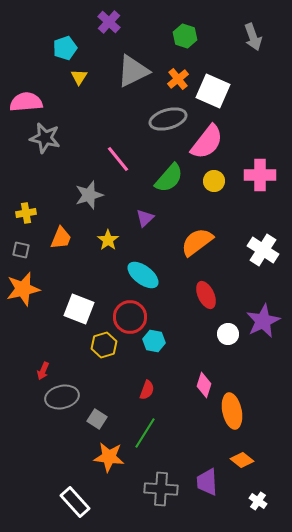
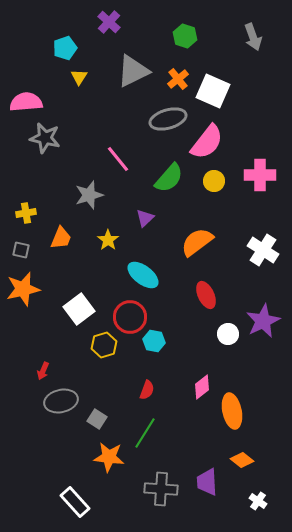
white square at (79, 309): rotated 32 degrees clockwise
pink diamond at (204, 385): moved 2 px left, 2 px down; rotated 35 degrees clockwise
gray ellipse at (62, 397): moved 1 px left, 4 px down
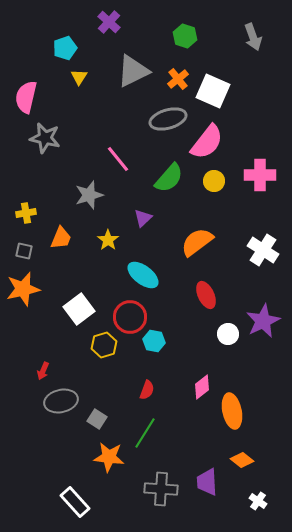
pink semicircle at (26, 102): moved 5 px up; rotated 72 degrees counterclockwise
purple triangle at (145, 218): moved 2 px left
gray square at (21, 250): moved 3 px right, 1 px down
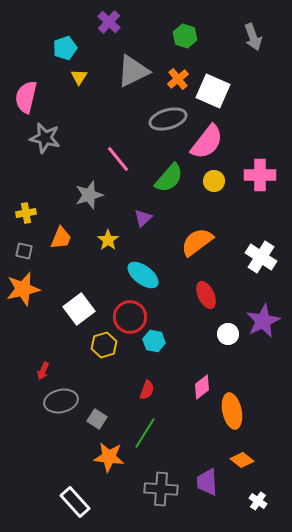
white cross at (263, 250): moved 2 px left, 7 px down
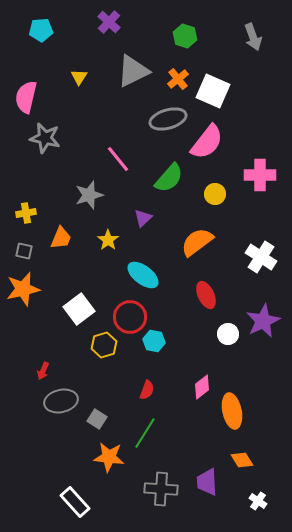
cyan pentagon at (65, 48): moved 24 px left, 18 px up; rotated 15 degrees clockwise
yellow circle at (214, 181): moved 1 px right, 13 px down
orange diamond at (242, 460): rotated 20 degrees clockwise
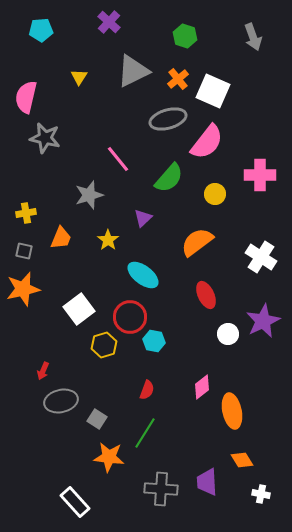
white cross at (258, 501): moved 3 px right, 7 px up; rotated 24 degrees counterclockwise
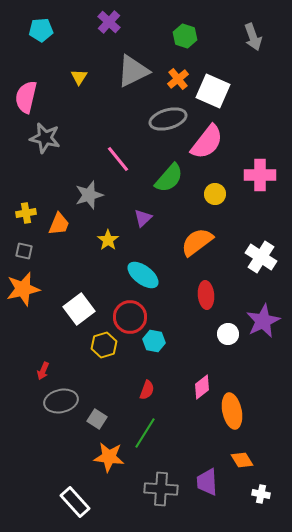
orange trapezoid at (61, 238): moved 2 px left, 14 px up
red ellipse at (206, 295): rotated 20 degrees clockwise
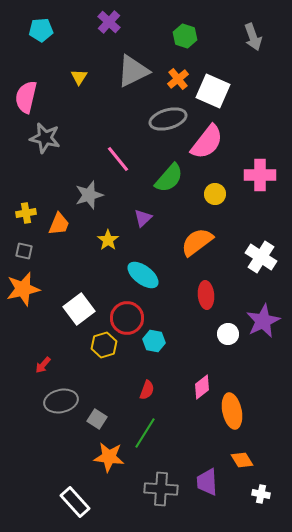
red circle at (130, 317): moved 3 px left, 1 px down
red arrow at (43, 371): moved 6 px up; rotated 18 degrees clockwise
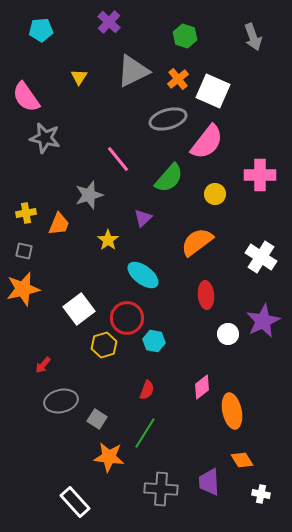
pink semicircle at (26, 97): rotated 48 degrees counterclockwise
purple trapezoid at (207, 482): moved 2 px right
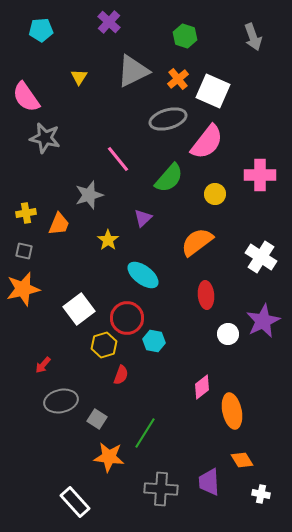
red semicircle at (147, 390): moved 26 px left, 15 px up
